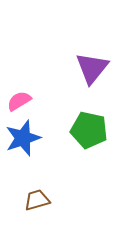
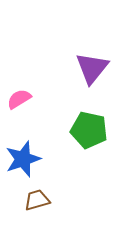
pink semicircle: moved 2 px up
blue star: moved 21 px down
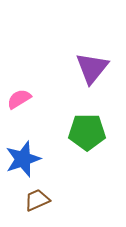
green pentagon: moved 2 px left, 2 px down; rotated 12 degrees counterclockwise
brown trapezoid: rotated 8 degrees counterclockwise
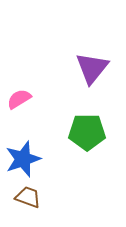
brown trapezoid: moved 9 px left, 3 px up; rotated 44 degrees clockwise
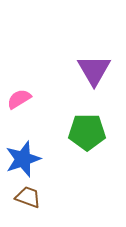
purple triangle: moved 2 px right, 2 px down; rotated 9 degrees counterclockwise
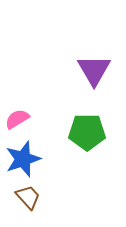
pink semicircle: moved 2 px left, 20 px down
brown trapezoid: rotated 28 degrees clockwise
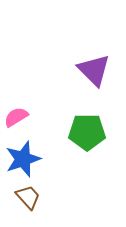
purple triangle: rotated 15 degrees counterclockwise
pink semicircle: moved 1 px left, 2 px up
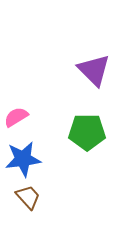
blue star: rotated 12 degrees clockwise
